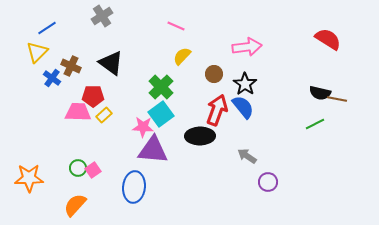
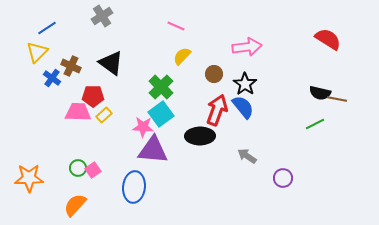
purple circle: moved 15 px right, 4 px up
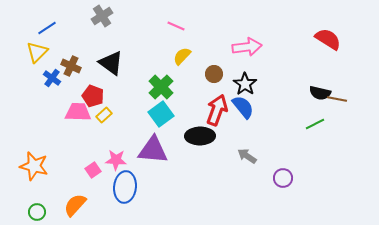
red pentagon: rotated 20 degrees clockwise
pink star: moved 27 px left, 33 px down
green circle: moved 41 px left, 44 px down
orange star: moved 5 px right, 12 px up; rotated 16 degrees clockwise
blue ellipse: moved 9 px left
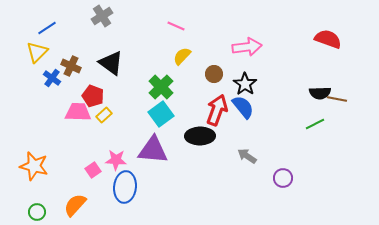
red semicircle: rotated 12 degrees counterclockwise
black semicircle: rotated 15 degrees counterclockwise
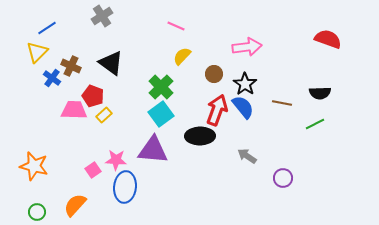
brown line: moved 55 px left, 4 px down
pink trapezoid: moved 4 px left, 2 px up
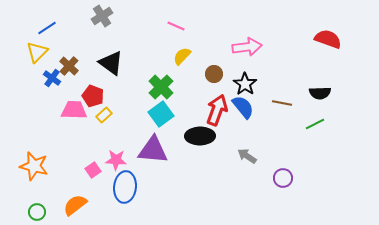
brown cross: moved 2 px left; rotated 18 degrees clockwise
orange semicircle: rotated 10 degrees clockwise
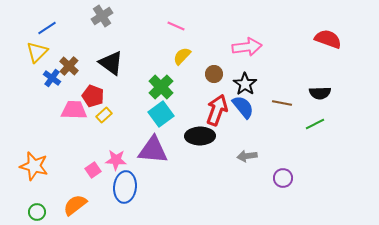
gray arrow: rotated 42 degrees counterclockwise
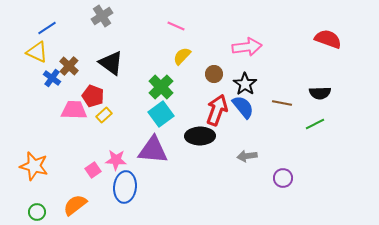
yellow triangle: rotated 50 degrees counterclockwise
